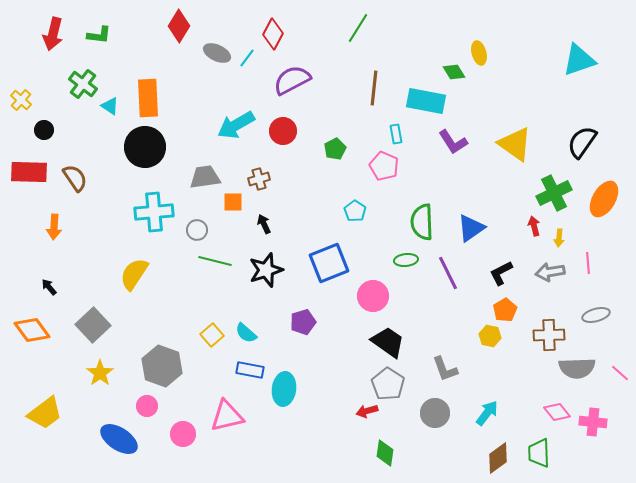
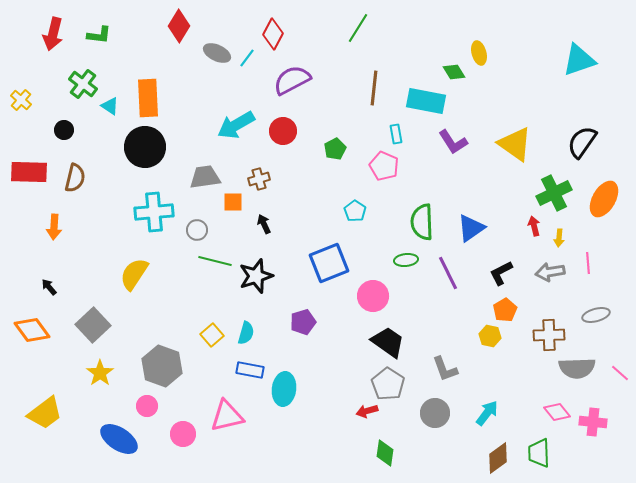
black circle at (44, 130): moved 20 px right
brown semicircle at (75, 178): rotated 48 degrees clockwise
black star at (266, 270): moved 10 px left, 6 px down
cyan semicircle at (246, 333): rotated 115 degrees counterclockwise
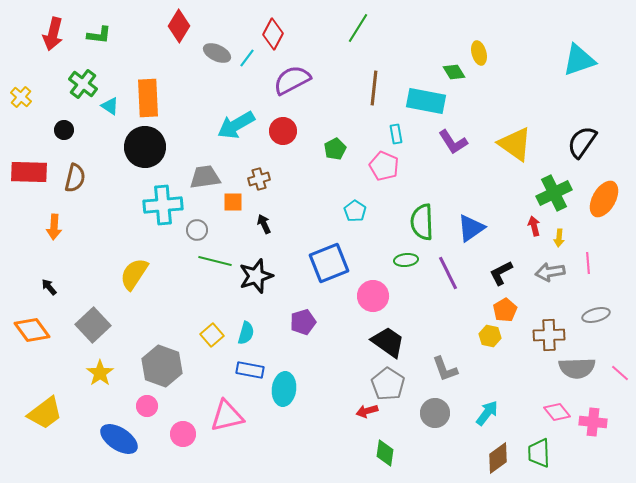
yellow cross at (21, 100): moved 3 px up
cyan cross at (154, 212): moved 9 px right, 7 px up
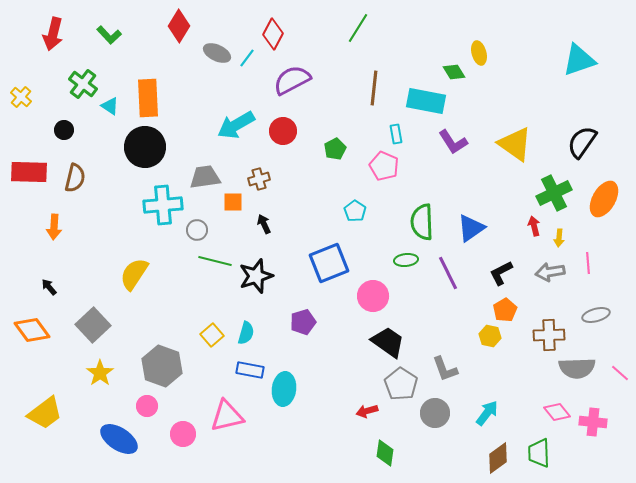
green L-shape at (99, 35): moved 10 px right; rotated 40 degrees clockwise
gray pentagon at (388, 384): moved 13 px right
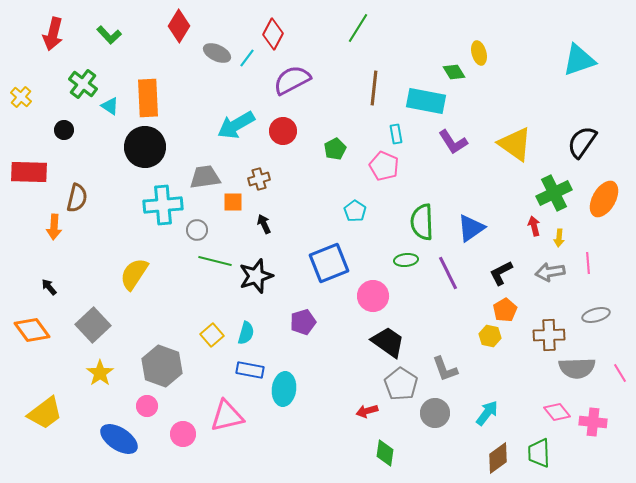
brown semicircle at (75, 178): moved 2 px right, 20 px down
pink line at (620, 373): rotated 18 degrees clockwise
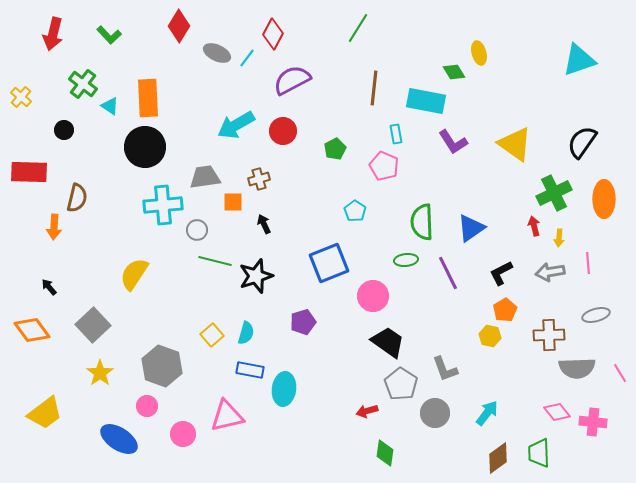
orange ellipse at (604, 199): rotated 30 degrees counterclockwise
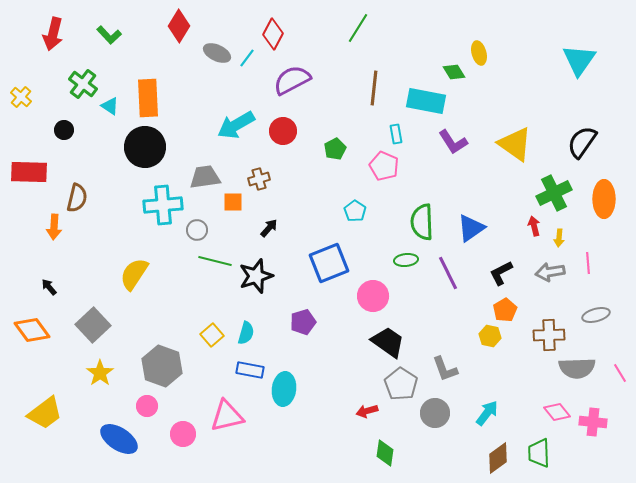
cyan triangle at (579, 60): rotated 36 degrees counterclockwise
black arrow at (264, 224): moved 5 px right, 4 px down; rotated 66 degrees clockwise
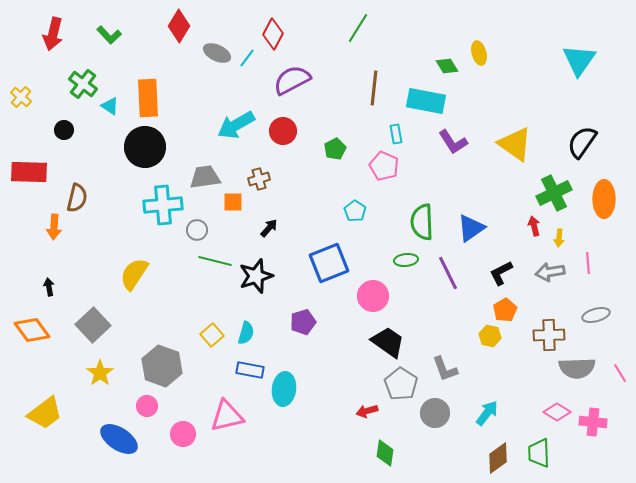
green diamond at (454, 72): moved 7 px left, 6 px up
black arrow at (49, 287): rotated 30 degrees clockwise
pink diamond at (557, 412): rotated 20 degrees counterclockwise
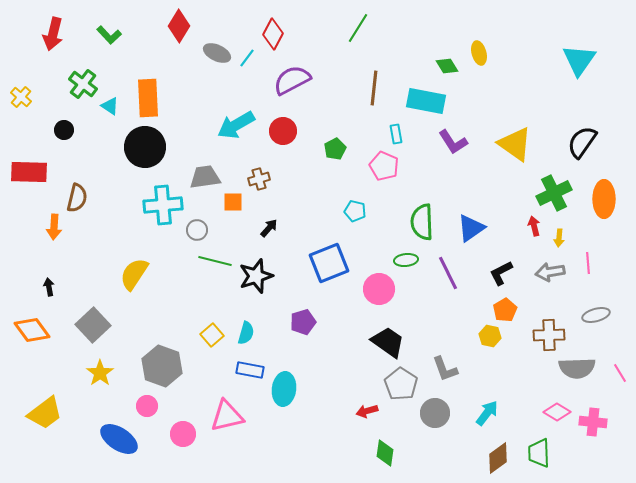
cyan pentagon at (355, 211): rotated 20 degrees counterclockwise
pink circle at (373, 296): moved 6 px right, 7 px up
